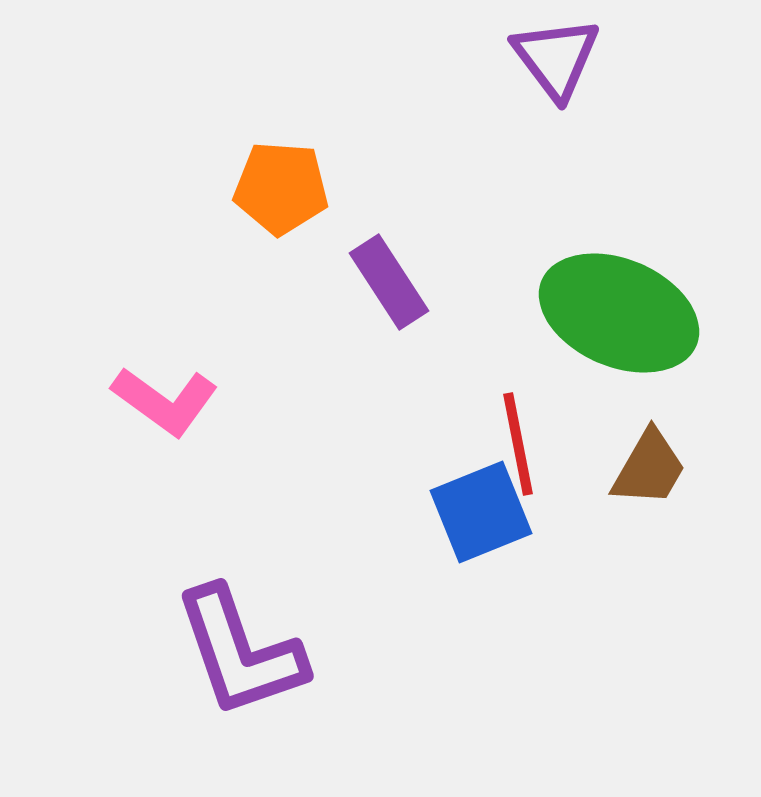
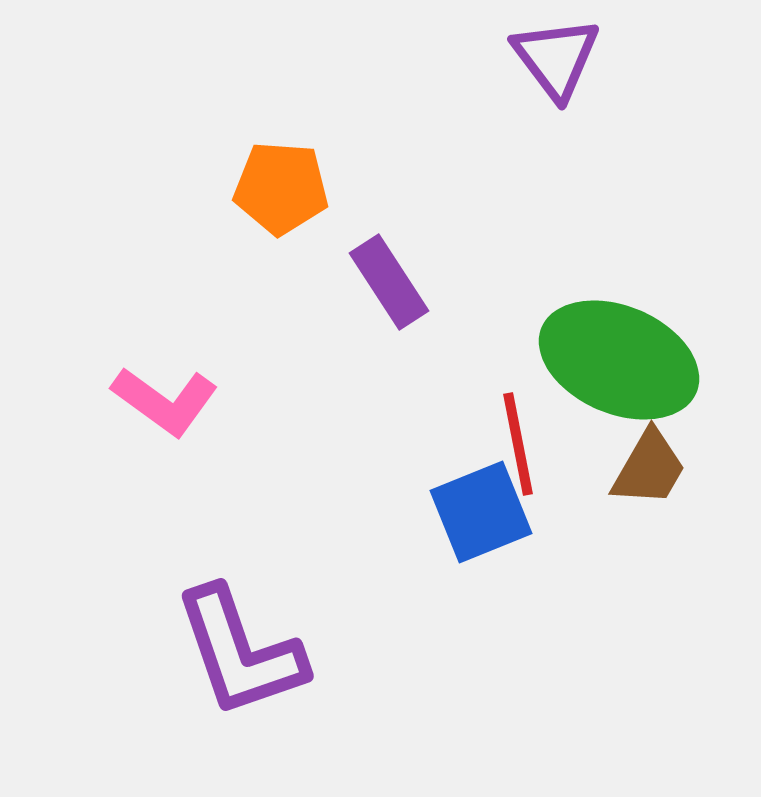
green ellipse: moved 47 px down
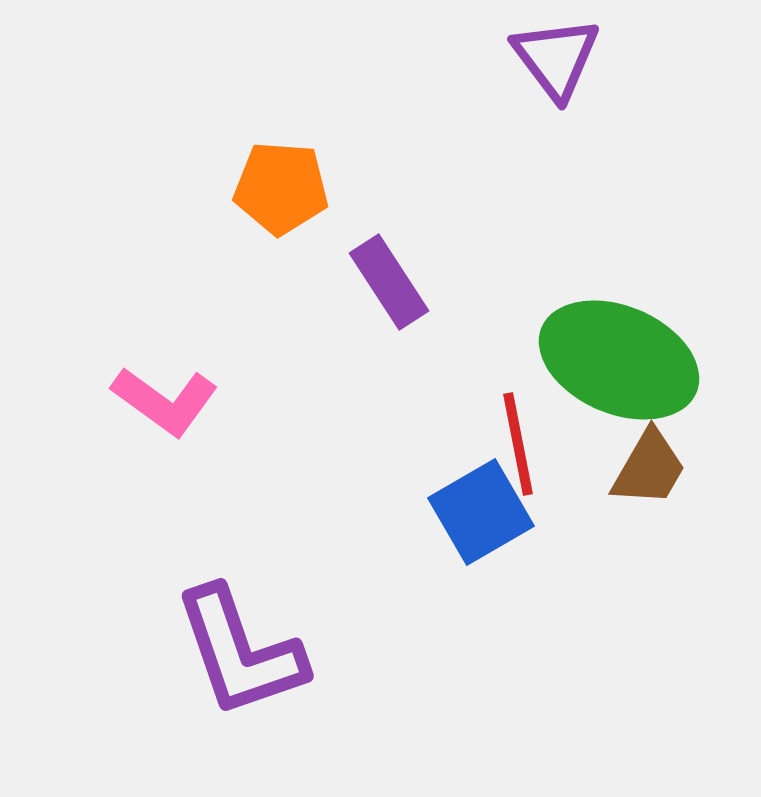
blue square: rotated 8 degrees counterclockwise
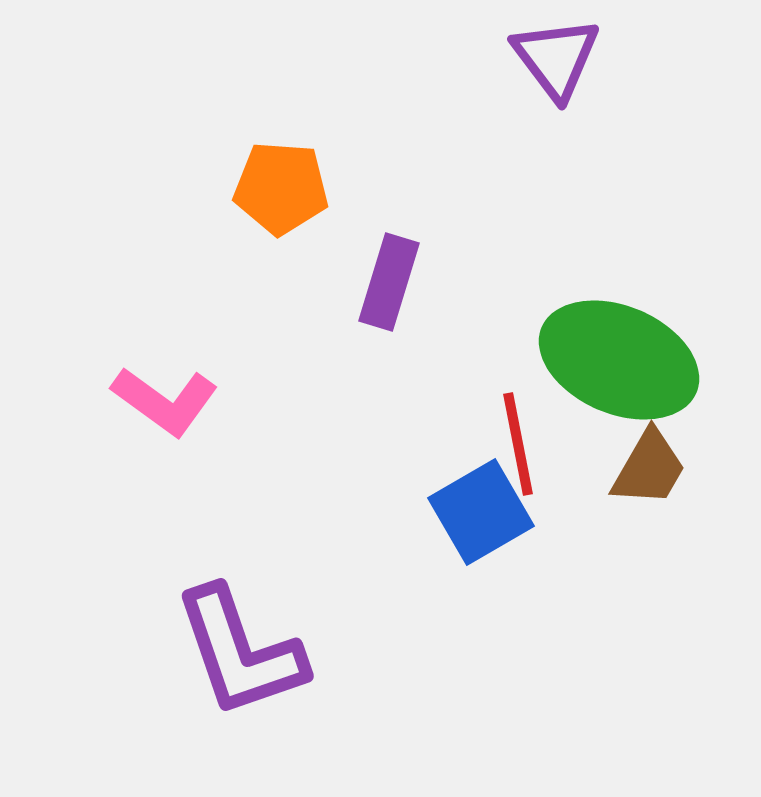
purple rectangle: rotated 50 degrees clockwise
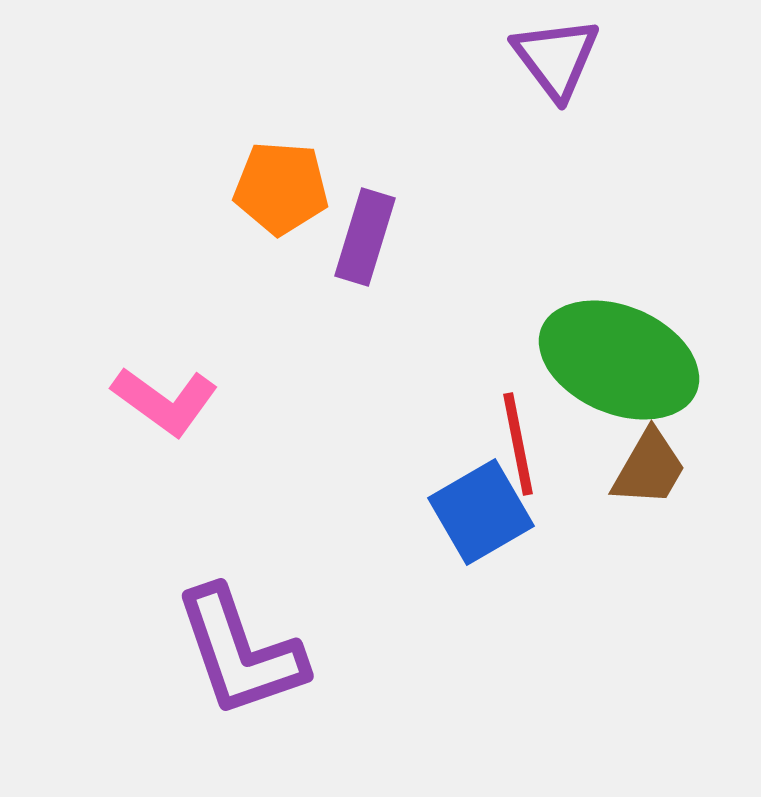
purple rectangle: moved 24 px left, 45 px up
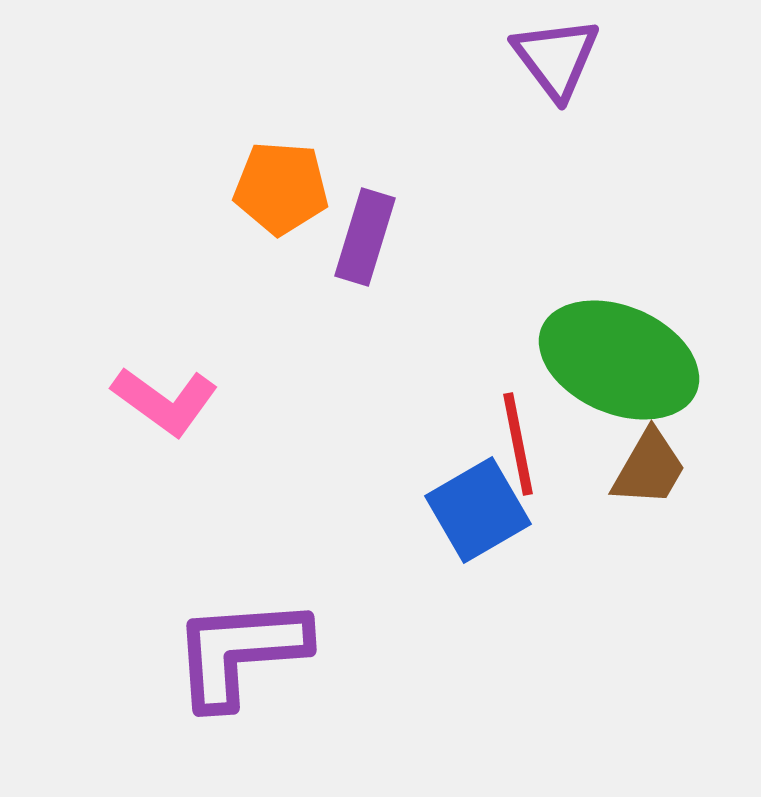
blue square: moved 3 px left, 2 px up
purple L-shape: rotated 105 degrees clockwise
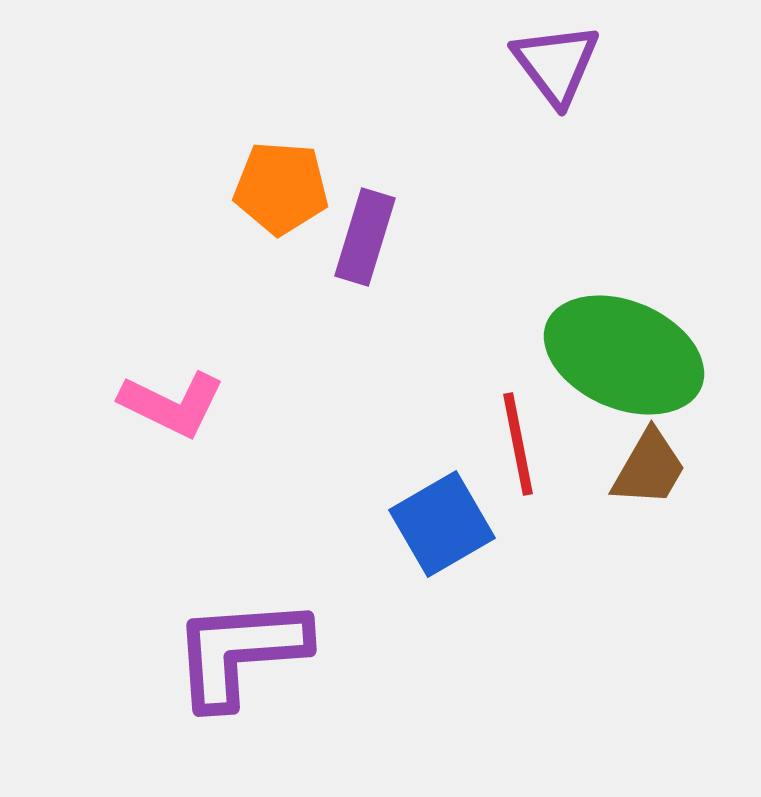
purple triangle: moved 6 px down
green ellipse: moved 5 px right, 5 px up
pink L-shape: moved 7 px right, 3 px down; rotated 10 degrees counterclockwise
blue square: moved 36 px left, 14 px down
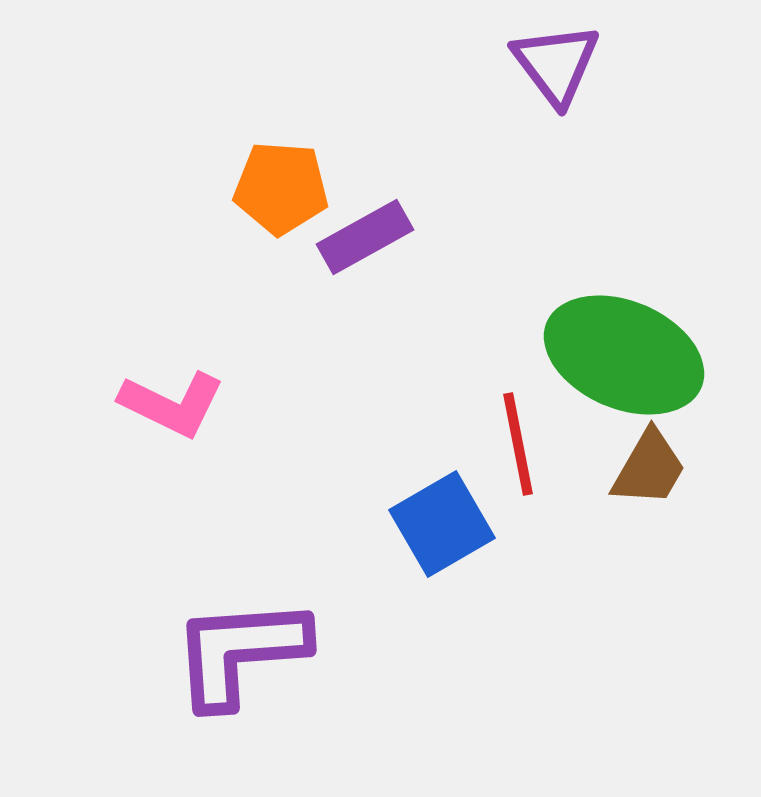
purple rectangle: rotated 44 degrees clockwise
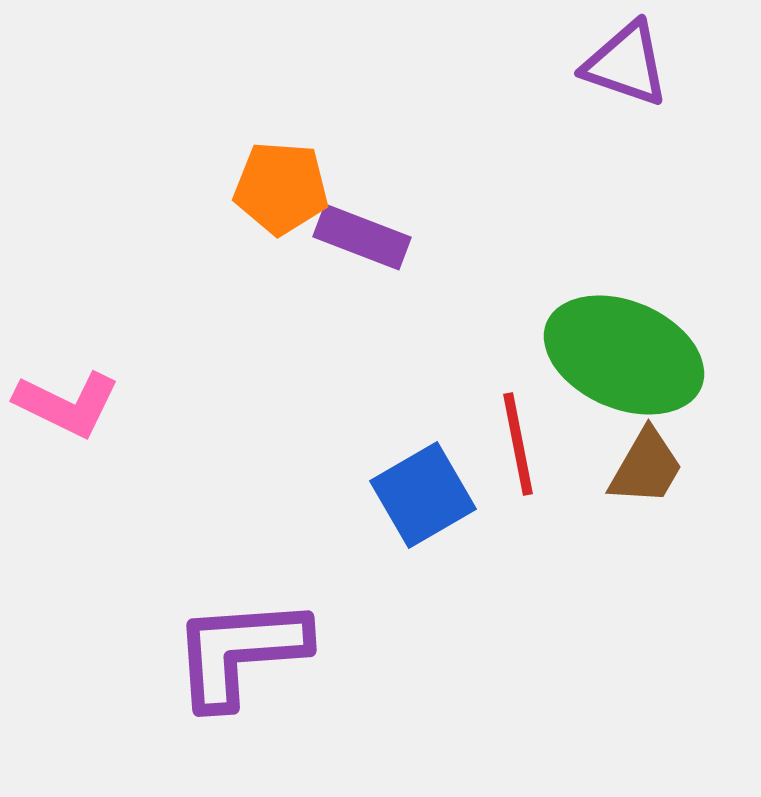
purple triangle: moved 70 px right; rotated 34 degrees counterclockwise
purple rectangle: moved 3 px left; rotated 50 degrees clockwise
pink L-shape: moved 105 px left
brown trapezoid: moved 3 px left, 1 px up
blue square: moved 19 px left, 29 px up
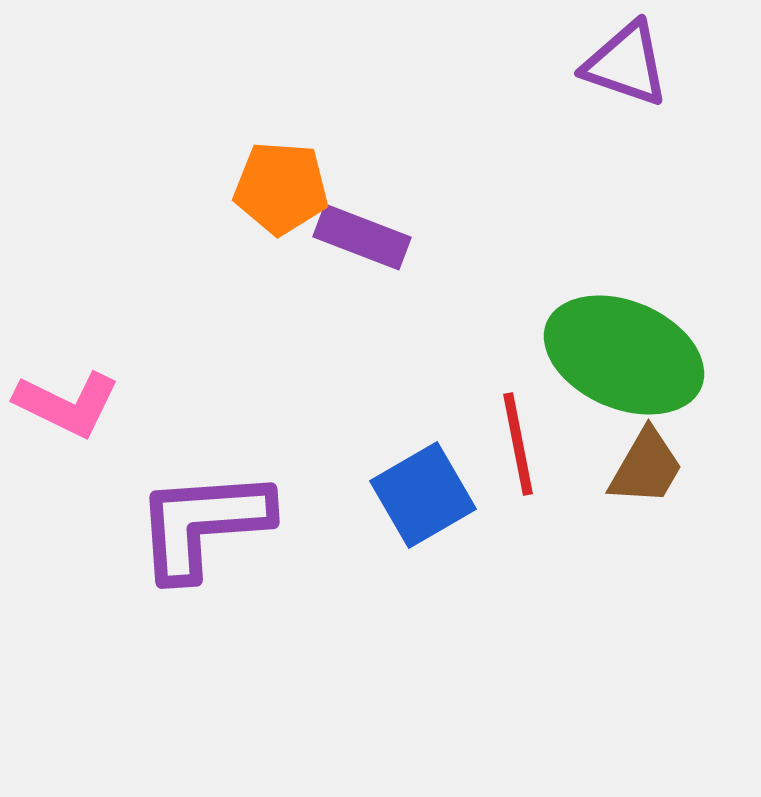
purple L-shape: moved 37 px left, 128 px up
